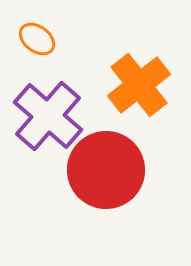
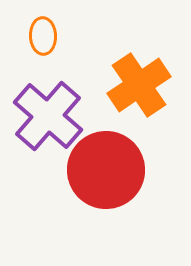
orange ellipse: moved 6 px right, 3 px up; rotated 51 degrees clockwise
orange cross: rotated 4 degrees clockwise
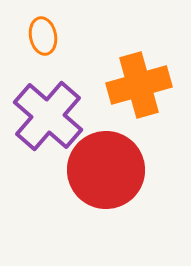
orange ellipse: rotated 9 degrees counterclockwise
orange cross: rotated 18 degrees clockwise
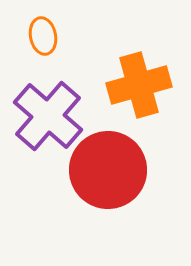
red circle: moved 2 px right
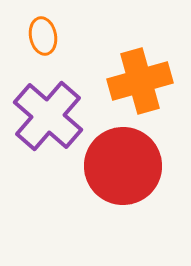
orange cross: moved 1 px right, 4 px up
red circle: moved 15 px right, 4 px up
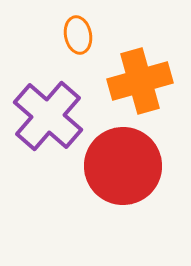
orange ellipse: moved 35 px right, 1 px up
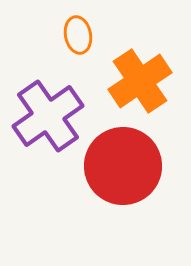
orange cross: rotated 18 degrees counterclockwise
purple cross: rotated 14 degrees clockwise
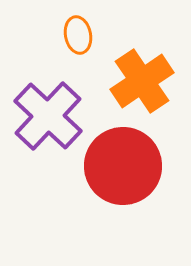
orange cross: moved 2 px right
purple cross: rotated 12 degrees counterclockwise
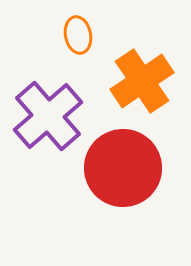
purple cross: rotated 6 degrees clockwise
red circle: moved 2 px down
